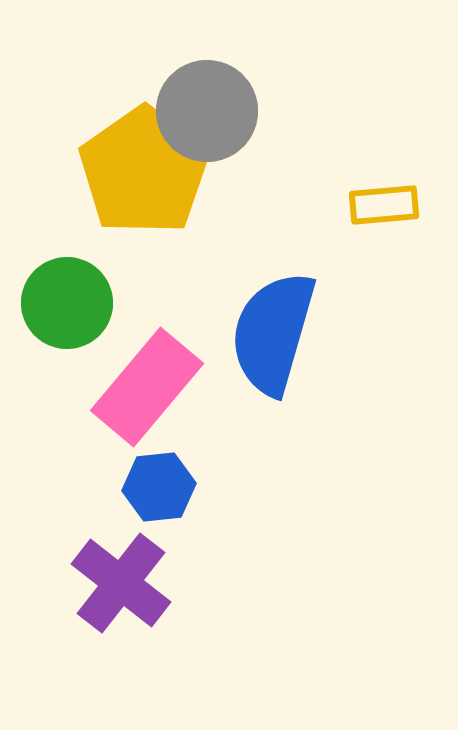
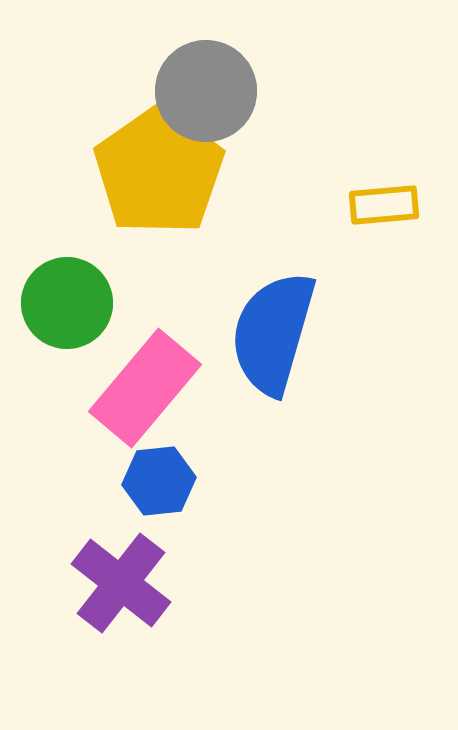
gray circle: moved 1 px left, 20 px up
yellow pentagon: moved 15 px right
pink rectangle: moved 2 px left, 1 px down
blue hexagon: moved 6 px up
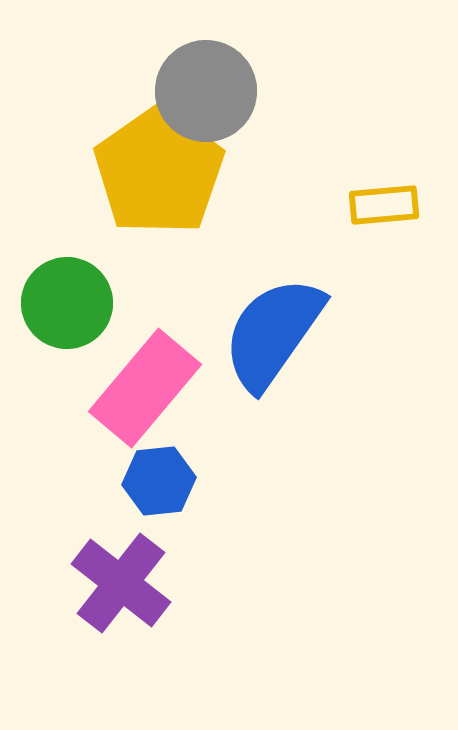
blue semicircle: rotated 19 degrees clockwise
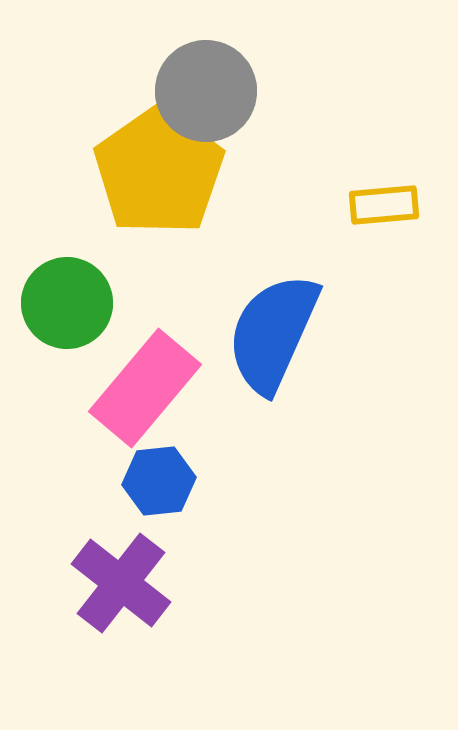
blue semicircle: rotated 11 degrees counterclockwise
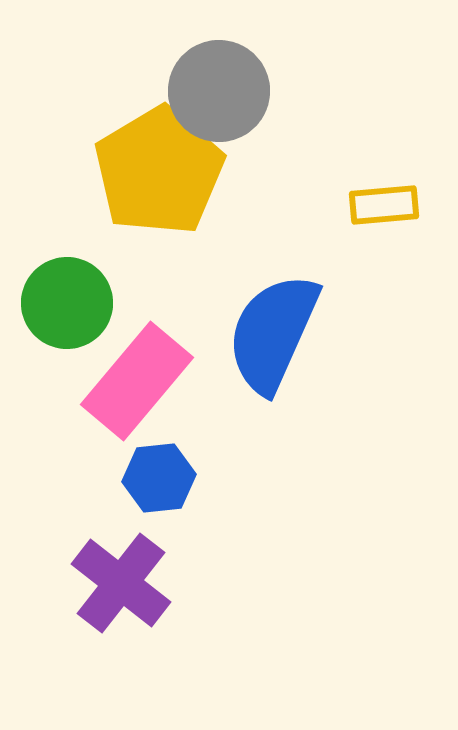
gray circle: moved 13 px right
yellow pentagon: rotated 4 degrees clockwise
pink rectangle: moved 8 px left, 7 px up
blue hexagon: moved 3 px up
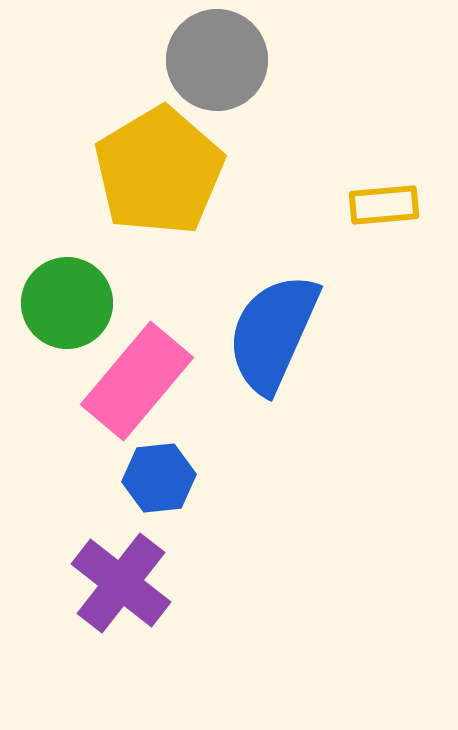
gray circle: moved 2 px left, 31 px up
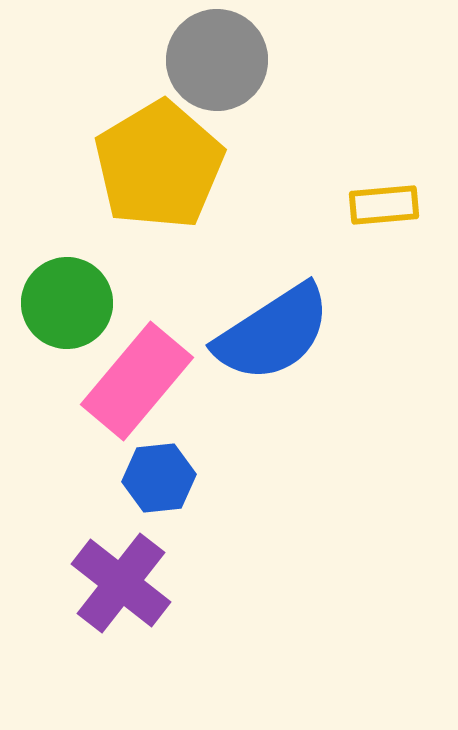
yellow pentagon: moved 6 px up
blue semicircle: rotated 147 degrees counterclockwise
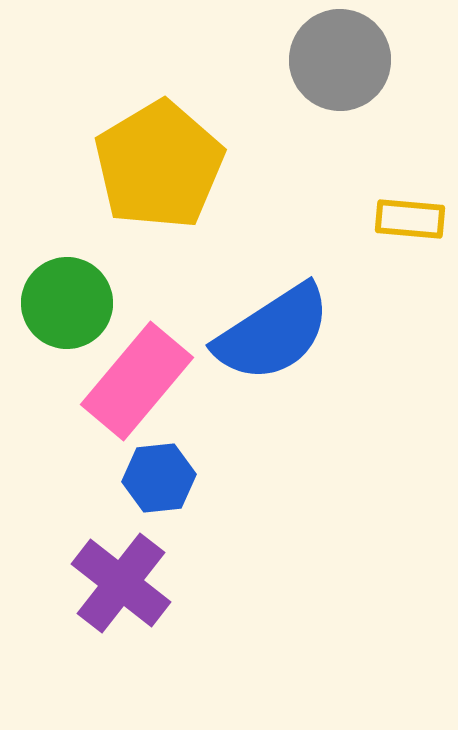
gray circle: moved 123 px right
yellow rectangle: moved 26 px right, 14 px down; rotated 10 degrees clockwise
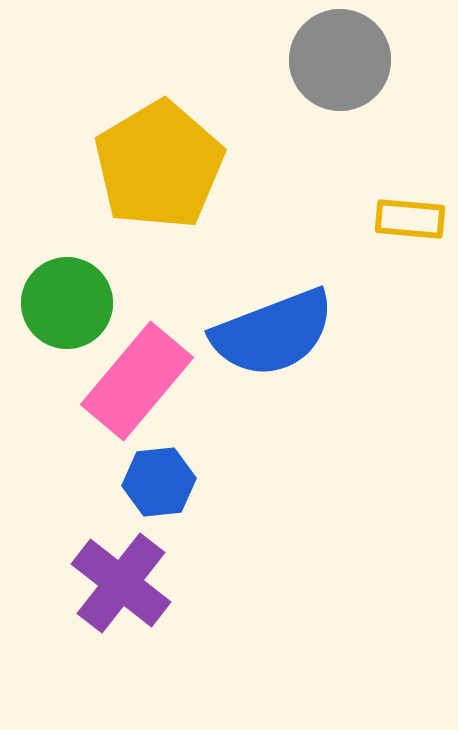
blue semicircle: rotated 12 degrees clockwise
blue hexagon: moved 4 px down
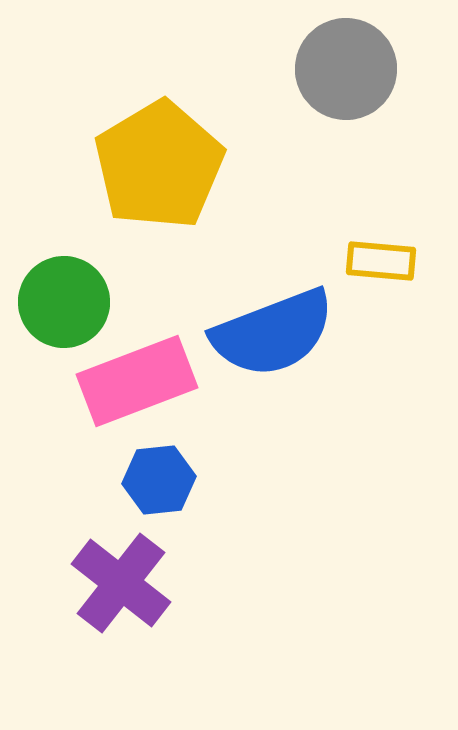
gray circle: moved 6 px right, 9 px down
yellow rectangle: moved 29 px left, 42 px down
green circle: moved 3 px left, 1 px up
pink rectangle: rotated 29 degrees clockwise
blue hexagon: moved 2 px up
